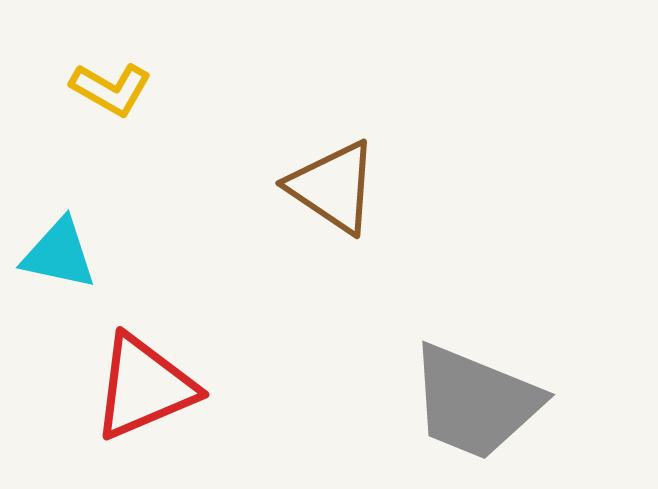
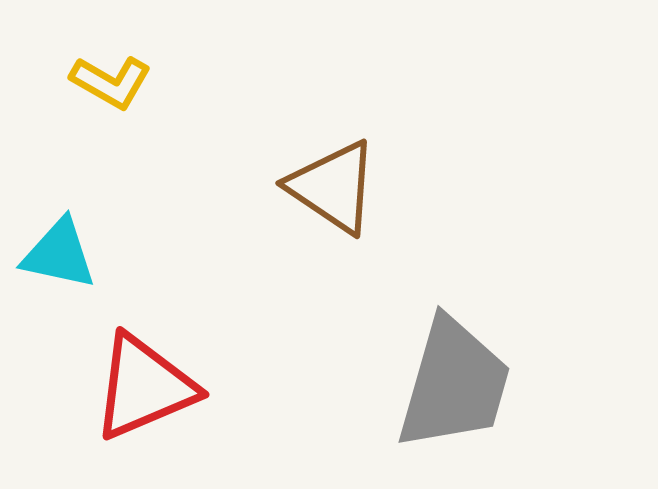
yellow L-shape: moved 7 px up
gray trapezoid: moved 21 px left, 18 px up; rotated 96 degrees counterclockwise
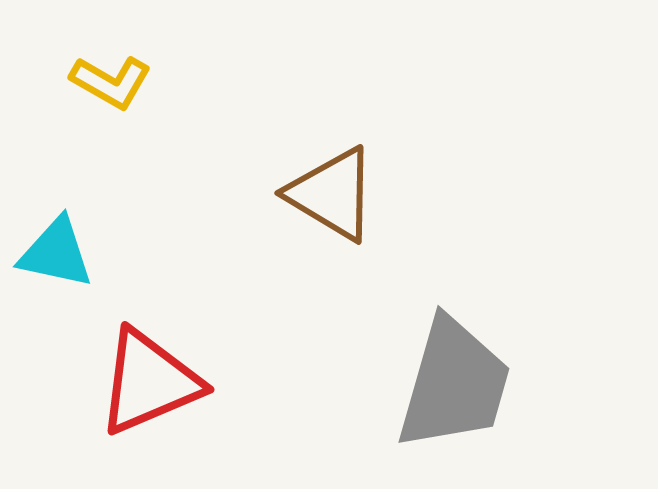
brown triangle: moved 1 px left, 7 px down; rotated 3 degrees counterclockwise
cyan triangle: moved 3 px left, 1 px up
red triangle: moved 5 px right, 5 px up
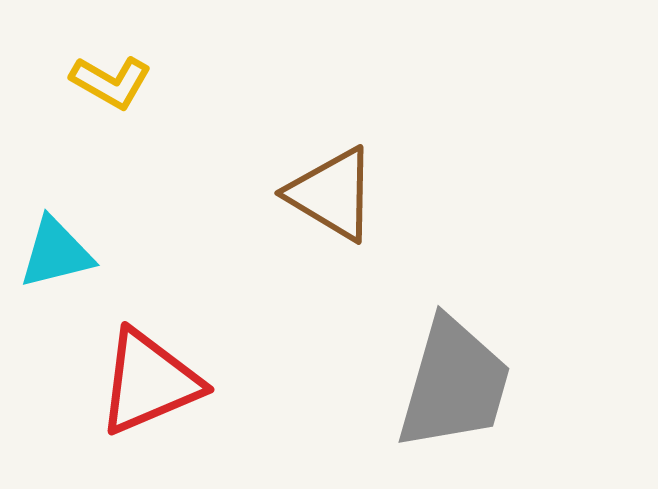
cyan triangle: rotated 26 degrees counterclockwise
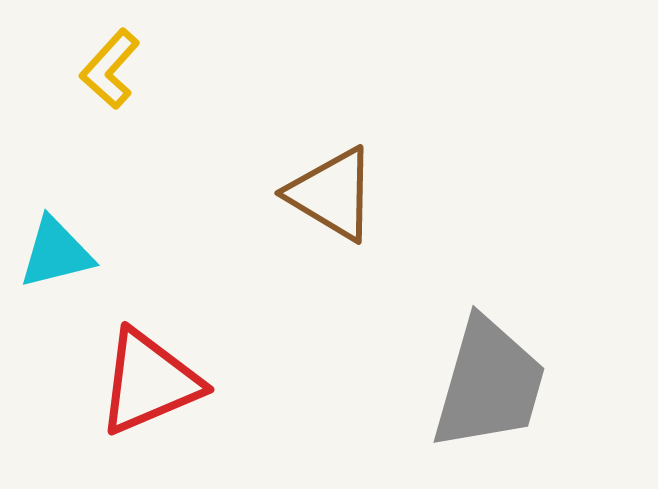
yellow L-shape: moved 1 px left, 13 px up; rotated 102 degrees clockwise
gray trapezoid: moved 35 px right
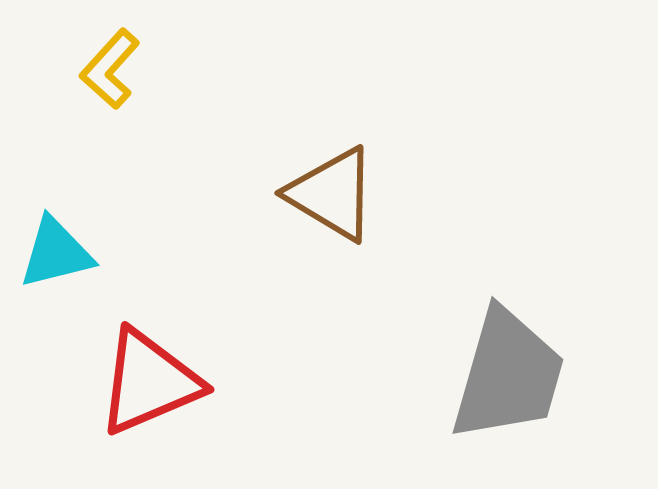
gray trapezoid: moved 19 px right, 9 px up
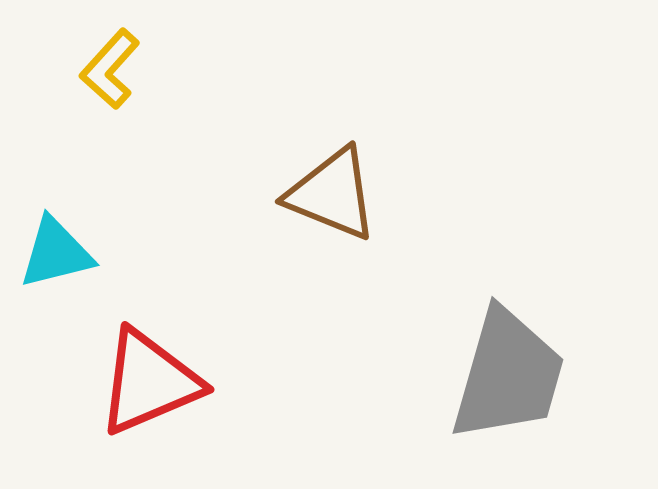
brown triangle: rotated 9 degrees counterclockwise
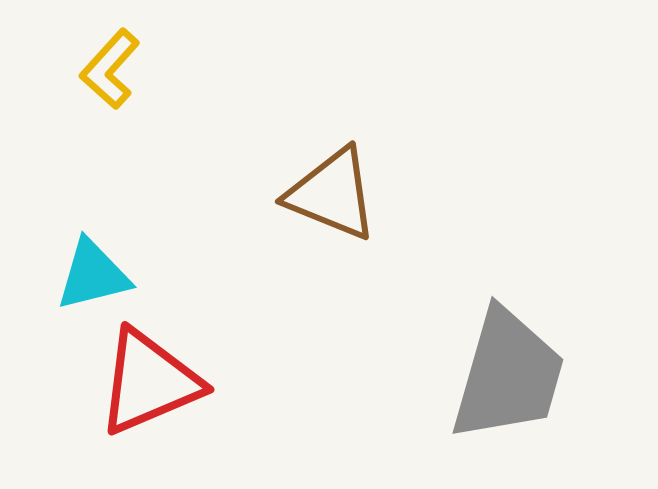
cyan triangle: moved 37 px right, 22 px down
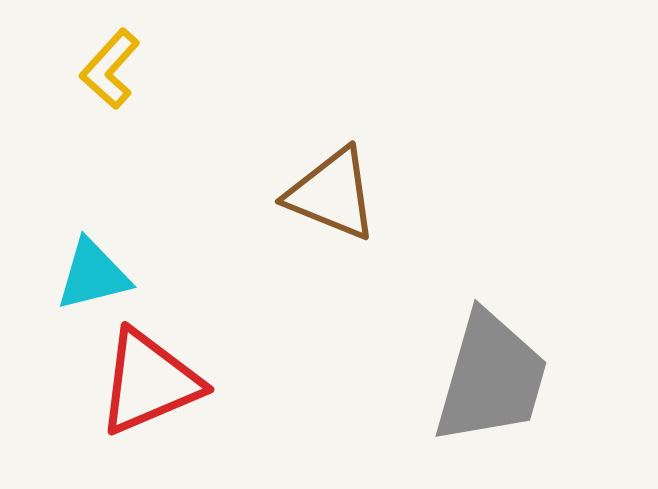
gray trapezoid: moved 17 px left, 3 px down
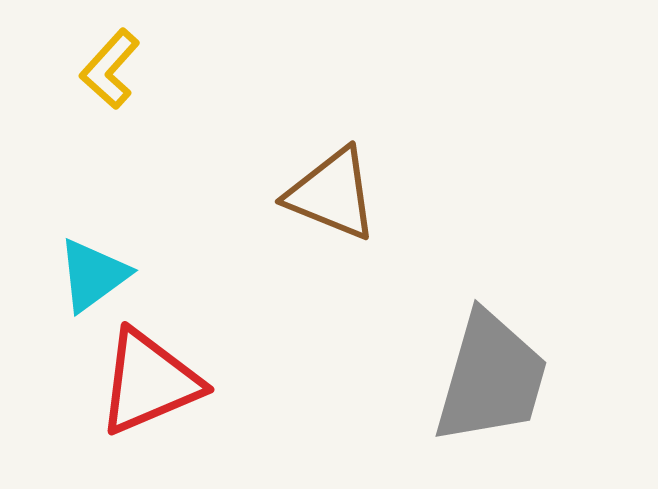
cyan triangle: rotated 22 degrees counterclockwise
